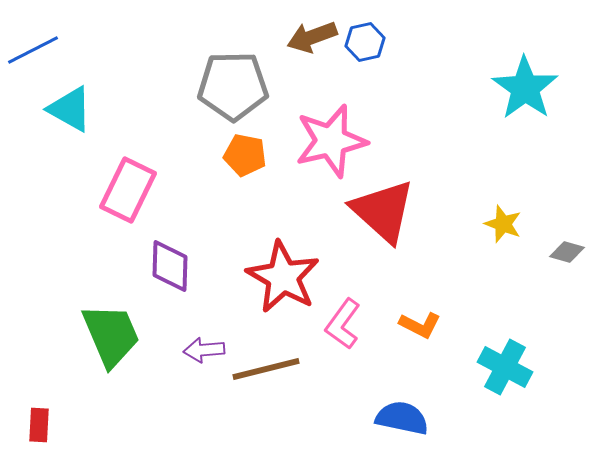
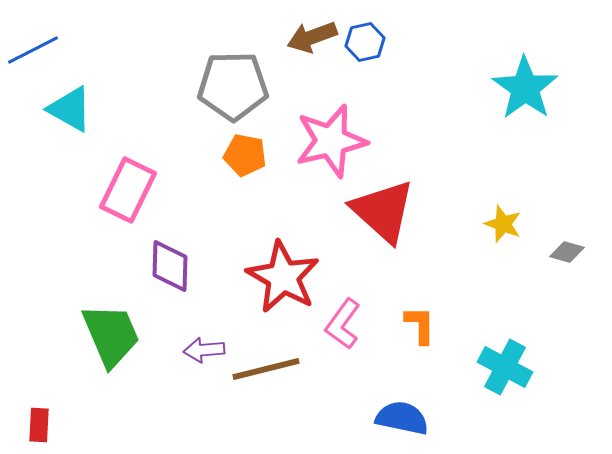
orange L-shape: rotated 117 degrees counterclockwise
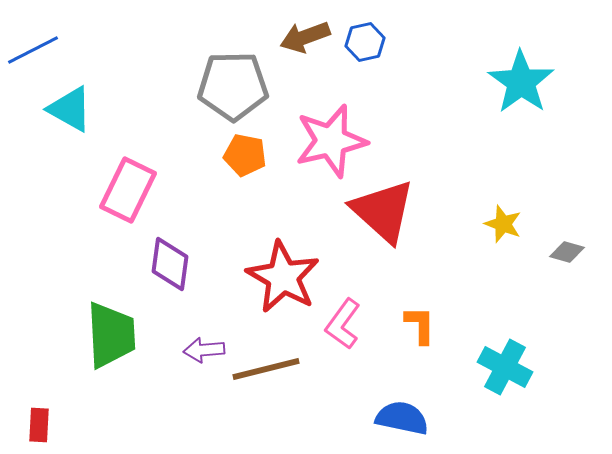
brown arrow: moved 7 px left
cyan star: moved 4 px left, 6 px up
purple diamond: moved 2 px up; rotated 6 degrees clockwise
green trapezoid: rotated 20 degrees clockwise
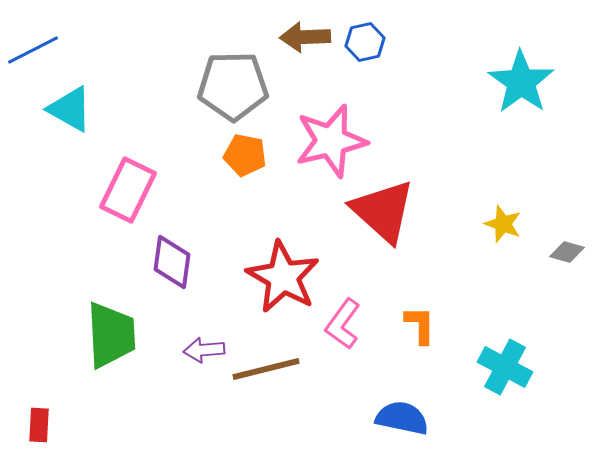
brown arrow: rotated 18 degrees clockwise
purple diamond: moved 2 px right, 2 px up
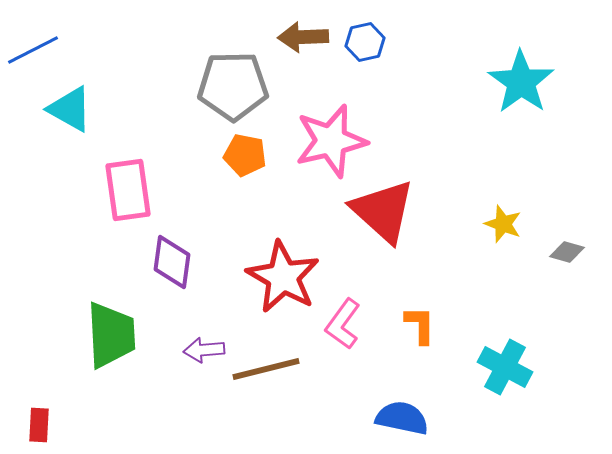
brown arrow: moved 2 px left
pink rectangle: rotated 34 degrees counterclockwise
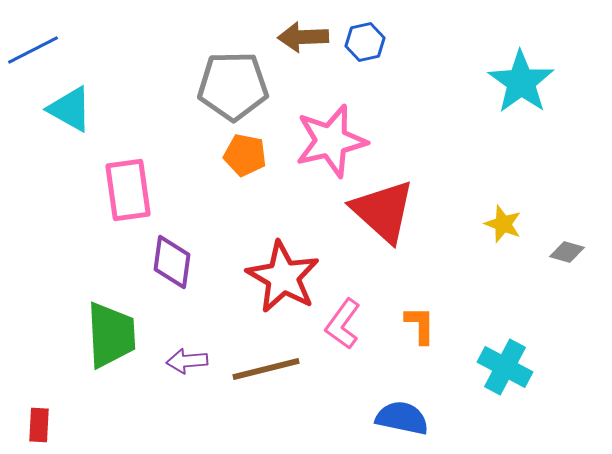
purple arrow: moved 17 px left, 11 px down
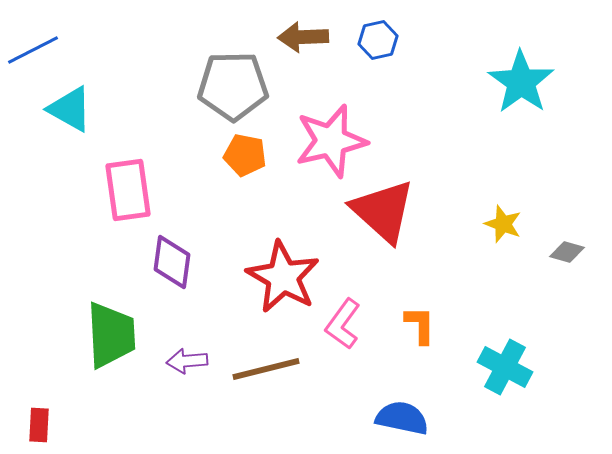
blue hexagon: moved 13 px right, 2 px up
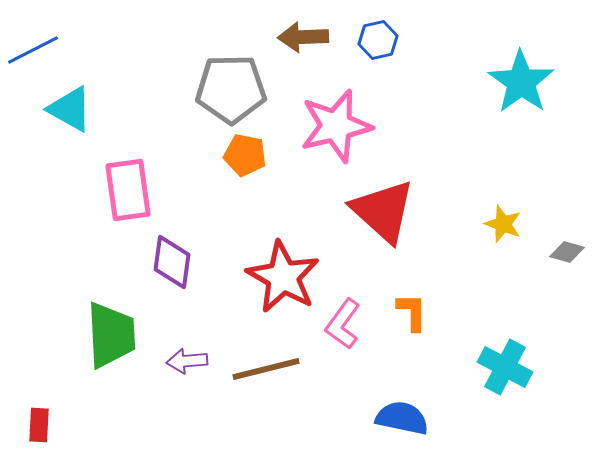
gray pentagon: moved 2 px left, 3 px down
pink star: moved 5 px right, 15 px up
orange L-shape: moved 8 px left, 13 px up
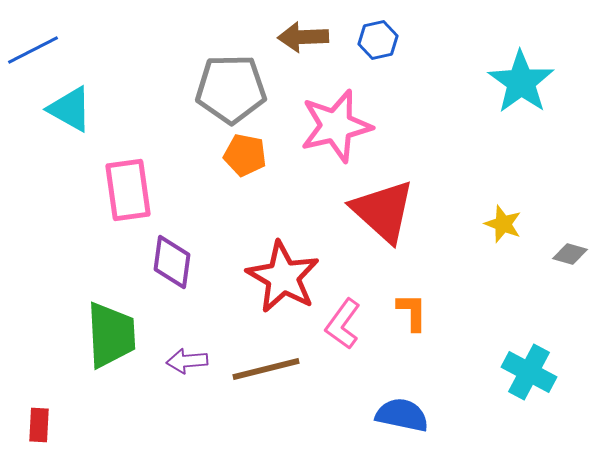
gray diamond: moved 3 px right, 2 px down
cyan cross: moved 24 px right, 5 px down
blue semicircle: moved 3 px up
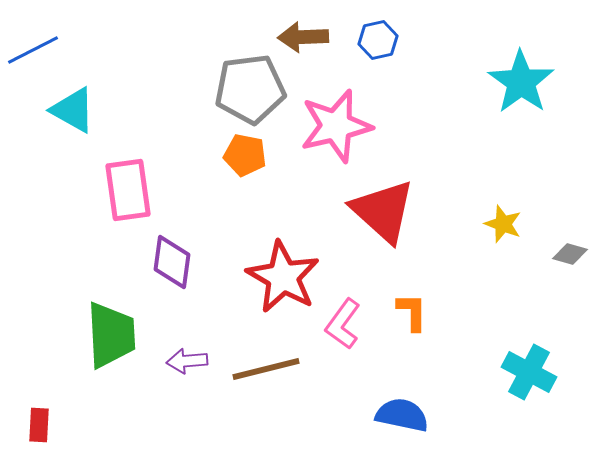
gray pentagon: moved 19 px right; rotated 6 degrees counterclockwise
cyan triangle: moved 3 px right, 1 px down
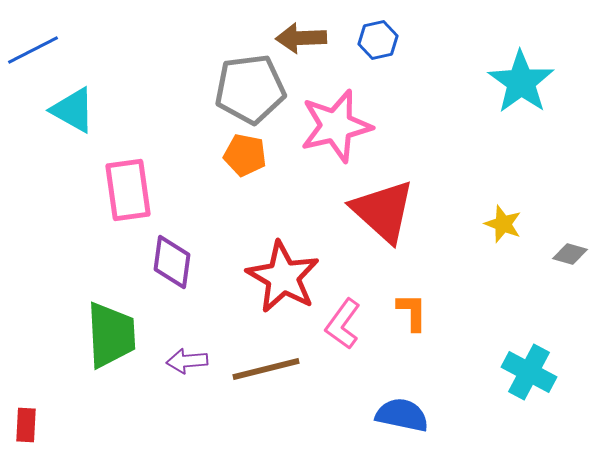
brown arrow: moved 2 px left, 1 px down
red rectangle: moved 13 px left
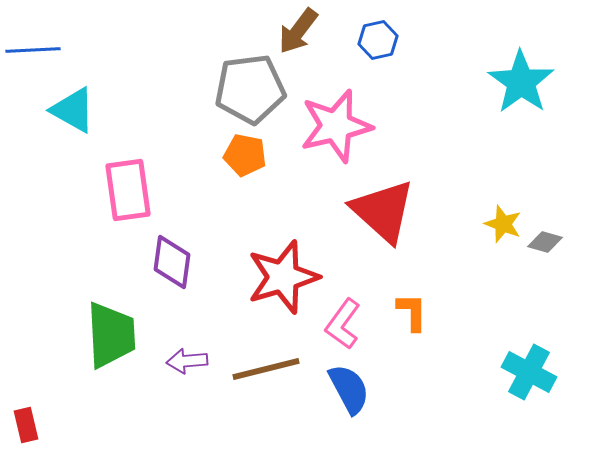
brown arrow: moved 3 px left, 7 px up; rotated 51 degrees counterclockwise
blue line: rotated 24 degrees clockwise
gray diamond: moved 25 px left, 12 px up
red star: rotated 26 degrees clockwise
blue semicircle: moved 53 px left, 26 px up; rotated 50 degrees clockwise
red rectangle: rotated 16 degrees counterclockwise
